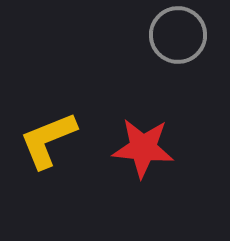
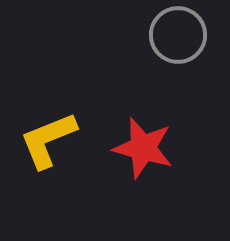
red star: rotated 10 degrees clockwise
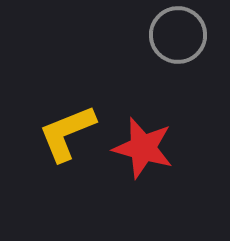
yellow L-shape: moved 19 px right, 7 px up
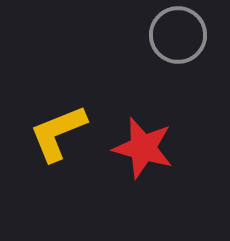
yellow L-shape: moved 9 px left
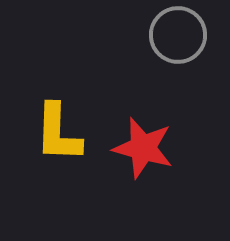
yellow L-shape: rotated 66 degrees counterclockwise
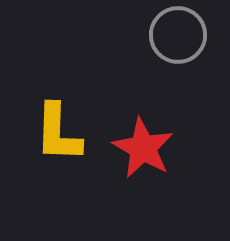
red star: rotated 14 degrees clockwise
